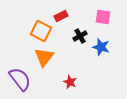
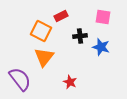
black cross: rotated 24 degrees clockwise
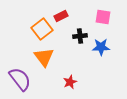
orange square: moved 1 px right, 2 px up; rotated 25 degrees clockwise
blue star: rotated 18 degrees counterclockwise
orange triangle: rotated 15 degrees counterclockwise
red star: rotated 24 degrees clockwise
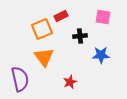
orange square: rotated 15 degrees clockwise
blue star: moved 8 px down
purple semicircle: rotated 25 degrees clockwise
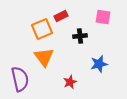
blue star: moved 2 px left, 9 px down; rotated 12 degrees counterclockwise
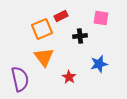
pink square: moved 2 px left, 1 px down
red star: moved 1 px left, 5 px up; rotated 16 degrees counterclockwise
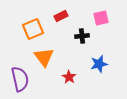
pink square: rotated 21 degrees counterclockwise
orange square: moved 9 px left
black cross: moved 2 px right
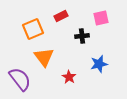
purple semicircle: rotated 25 degrees counterclockwise
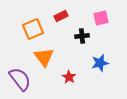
blue star: moved 1 px right, 1 px up
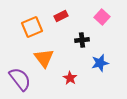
pink square: moved 1 px right, 1 px up; rotated 35 degrees counterclockwise
orange square: moved 1 px left, 2 px up
black cross: moved 4 px down
orange triangle: moved 1 px down
red star: moved 1 px right, 1 px down
